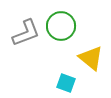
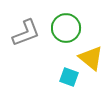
green circle: moved 5 px right, 2 px down
cyan square: moved 3 px right, 6 px up
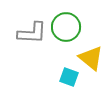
green circle: moved 1 px up
gray L-shape: moved 6 px right; rotated 24 degrees clockwise
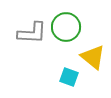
yellow triangle: moved 2 px right, 1 px up
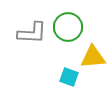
green circle: moved 2 px right
yellow triangle: rotated 44 degrees counterclockwise
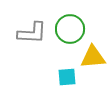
green circle: moved 2 px right, 2 px down
cyan square: moved 2 px left; rotated 24 degrees counterclockwise
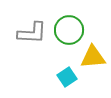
green circle: moved 1 px left, 1 px down
cyan square: rotated 30 degrees counterclockwise
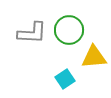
yellow triangle: moved 1 px right
cyan square: moved 2 px left, 2 px down
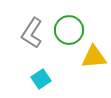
gray L-shape: rotated 120 degrees clockwise
cyan square: moved 24 px left
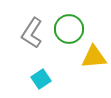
green circle: moved 1 px up
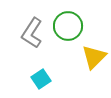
green circle: moved 1 px left, 3 px up
yellow triangle: rotated 40 degrees counterclockwise
